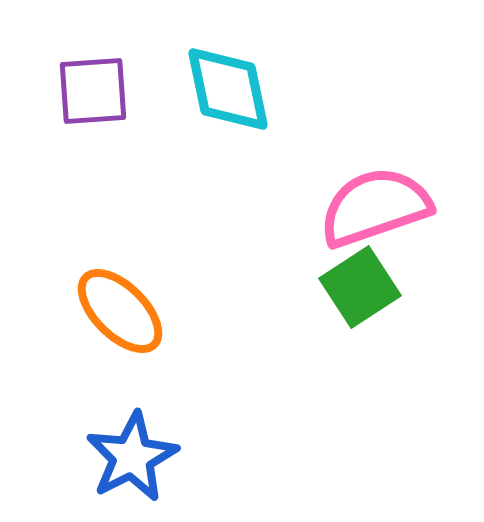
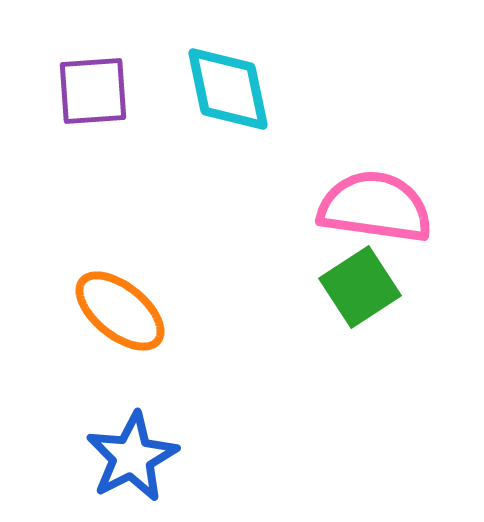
pink semicircle: rotated 27 degrees clockwise
orange ellipse: rotated 6 degrees counterclockwise
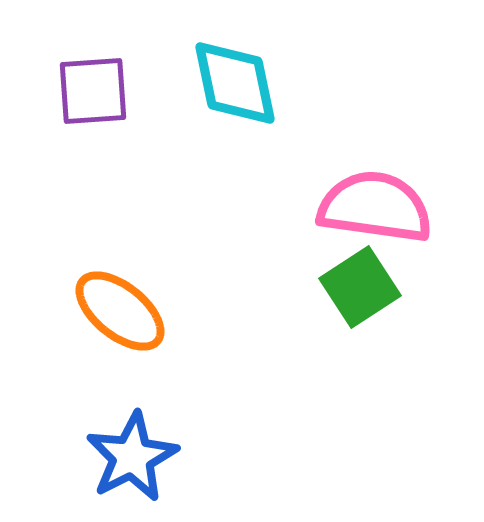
cyan diamond: moved 7 px right, 6 px up
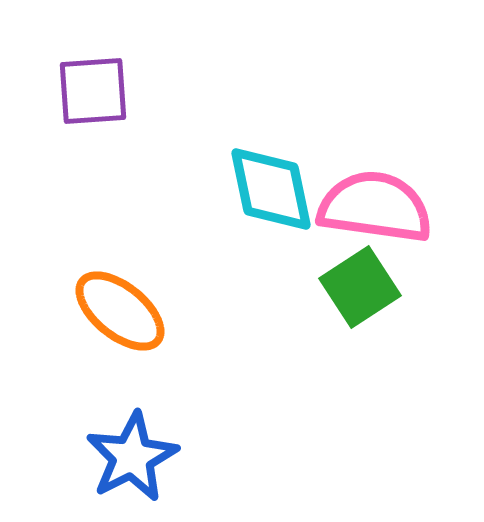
cyan diamond: moved 36 px right, 106 px down
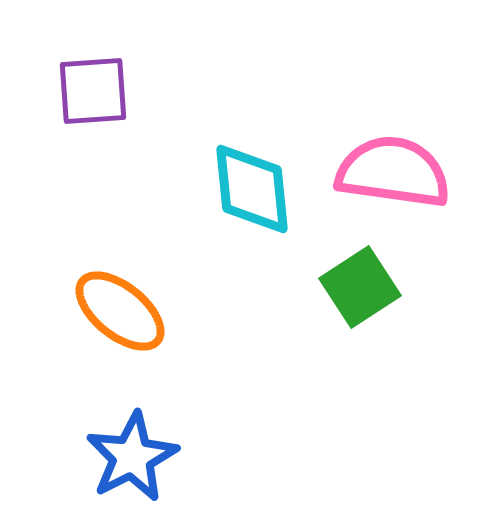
cyan diamond: moved 19 px left; rotated 6 degrees clockwise
pink semicircle: moved 18 px right, 35 px up
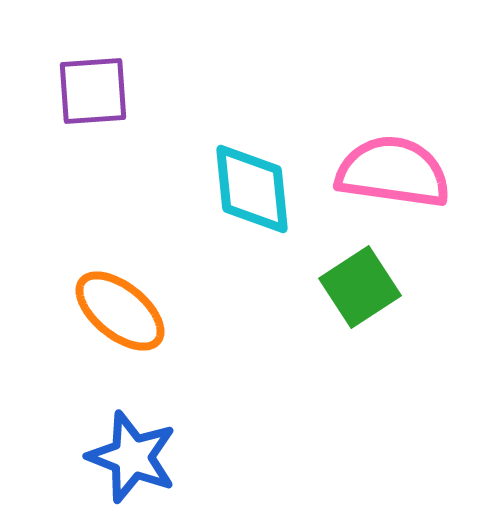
blue star: rotated 24 degrees counterclockwise
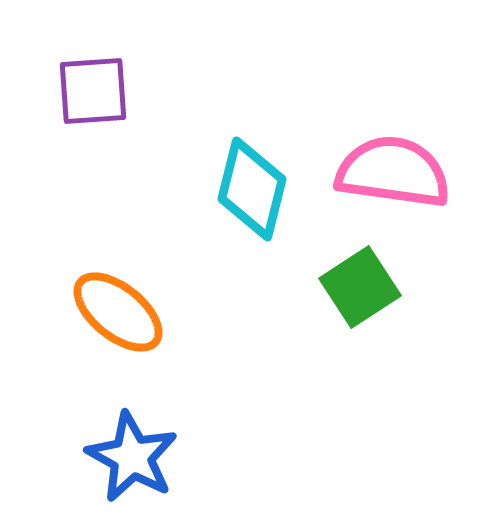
cyan diamond: rotated 20 degrees clockwise
orange ellipse: moved 2 px left, 1 px down
blue star: rotated 8 degrees clockwise
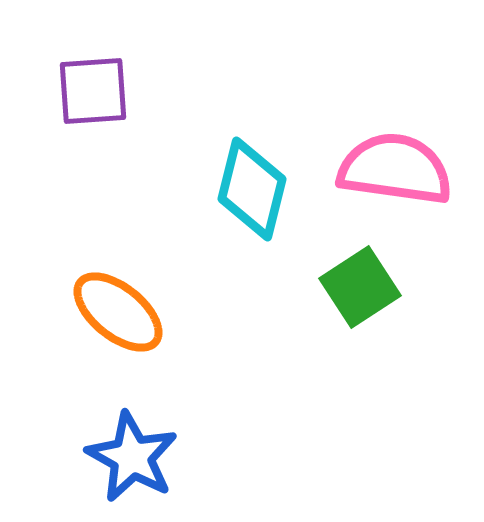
pink semicircle: moved 2 px right, 3 px up
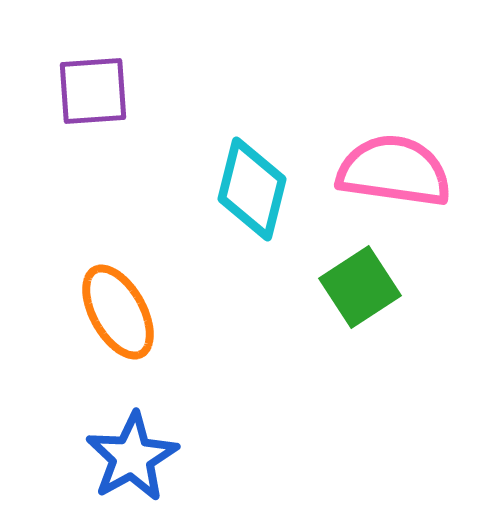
pink semicircle: moved 1 px left, 2 px down
orange ellipse: rotated 22 degrees clockwise
blue star: rotated 14 degrees clockwise
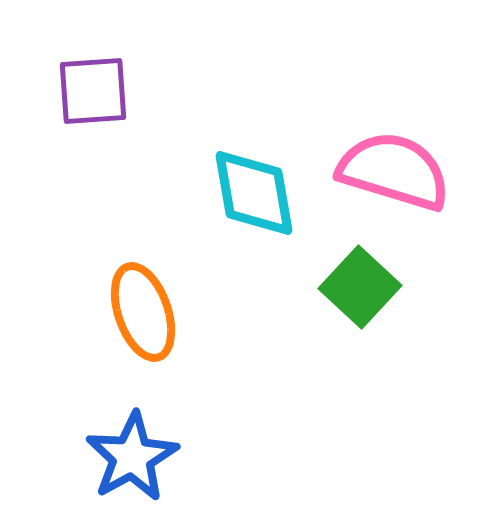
pink semicircle: rotated 9 degrees clockwise
cyan diamond: moved 2 px right, 4 px down; rotated 24 degrees counterclockwise
green square: rotated 14 degrees counterclockwise
orange ellipse: moved 25 px right; rotated 10 degrees clockwise
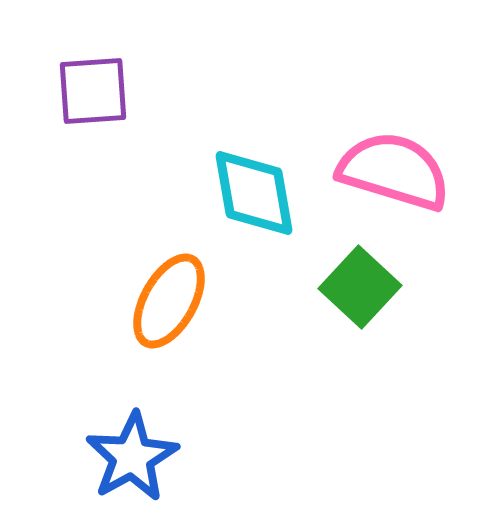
orange ellipse: moved 26 px right, 11 px up; rotated 48 degrees clockwise
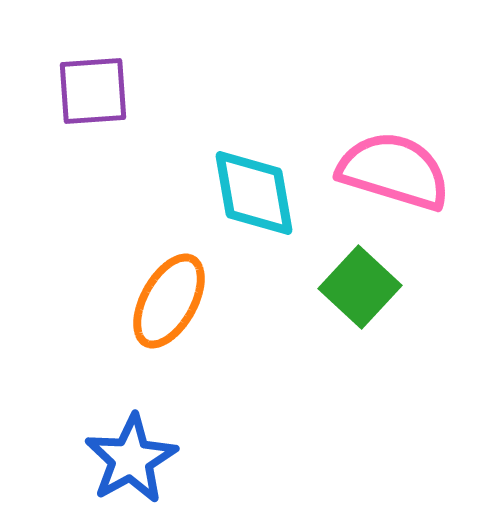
blue star: moved 1 px left, 2 px down
